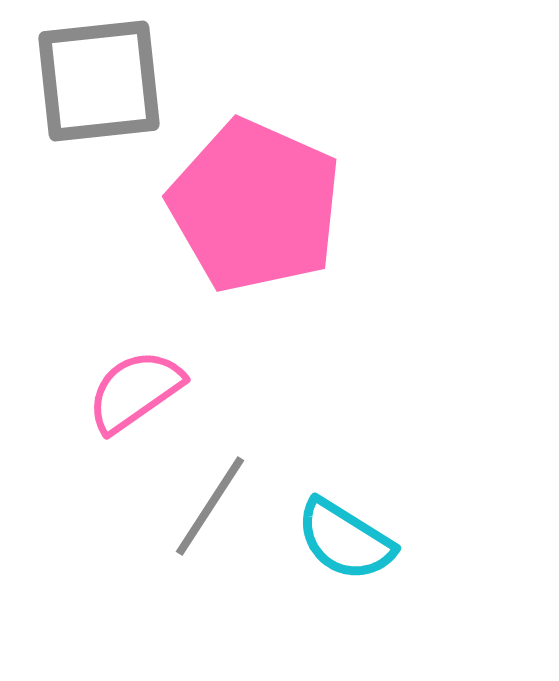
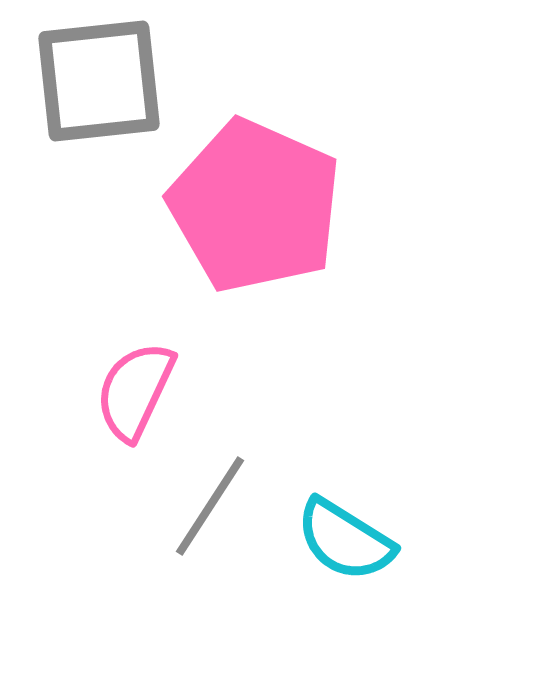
pink semicircle: rotated 30 degrees counterclockwise
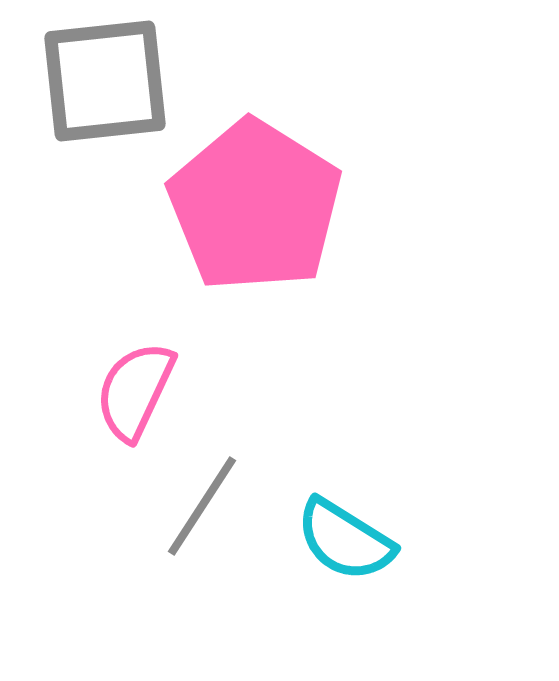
gray square: moved 6 px right
pink pentagon: rotated 8 degrees clockwise
gray line: moved 8 px left
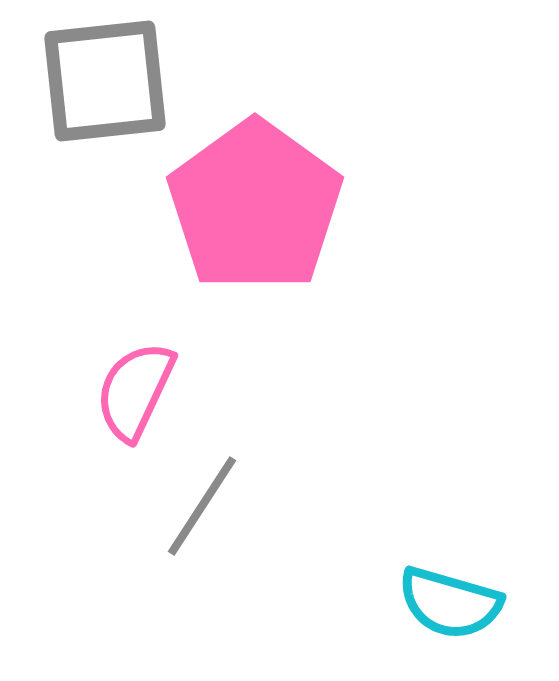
pink pentagon: rotated 4 degrees clockwise
cyan semicircle: moved 105 px right, 63 px down; rotated 16 degrees counterclockwise
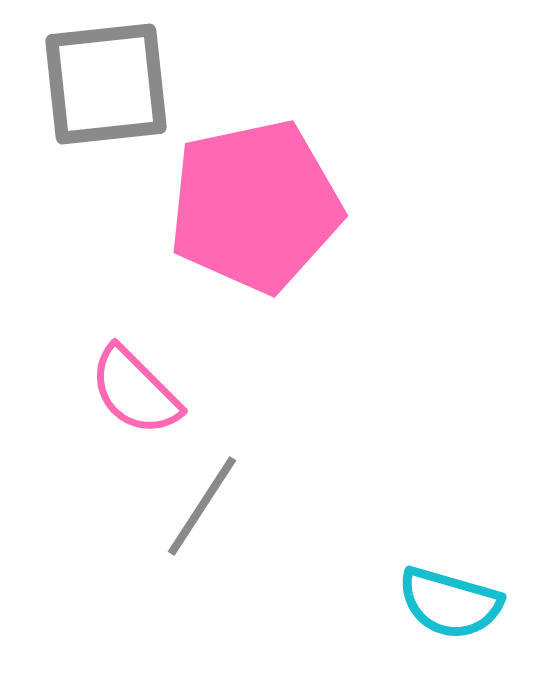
gray square: moved 1 px right, 3 px down
pink pentagon: rotated 24 degrees clockwise
pink semicircle: rotated 70 degrees counterclockwise
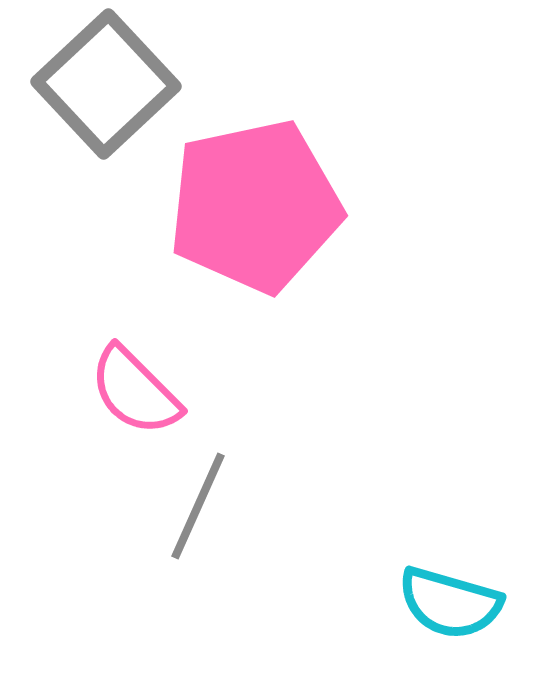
gray square: rotated 37 degrees counterclockwise
gray line: moved 4 px left; rotated 9 degrees counterclockwise
